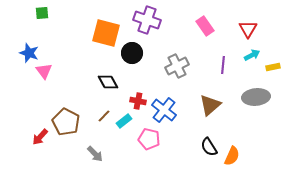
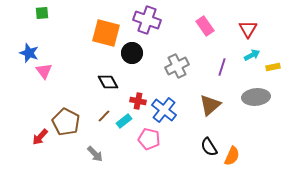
purple line: moved 1 px left, 2 px down; rotated 12 degrees clockwise
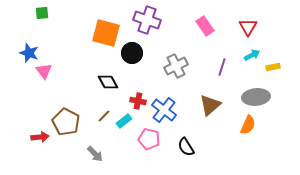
red triangle: moved 2 px up
gray cross: moved 1 px left
red arrow: rotated 138 degrees counterclockwise
black semicircle: moved 23 px left
orange semicircle: moved 16 px right, 31 px up
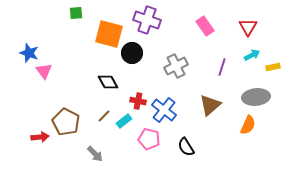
green square: moved 34 px right
orange square: moved 3 px right, 1 px down
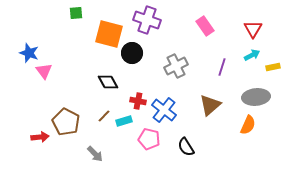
red triangle: moved 5 px right, 2 px down
cyan rectangle: rotated 21 degrees clockwise
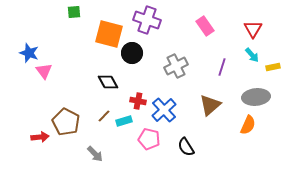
green square: moved 2 px left, 1 px up
cyan arrow: rotated 77 degrees clockwise
blue cross: rotated 10 degrees clockwise
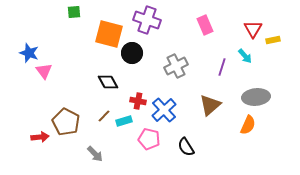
pink rectangle: moved 1 px up; rotated 12 degrees clockwise
cyan arrow: moved 7 px left, 1 px down
yellow rectangle: moved 27 px up
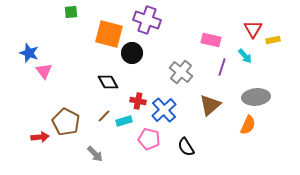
green square: moved 3 px left
pink rectangle: moved 6 px right, 15 px down; rotated 54 degrees counterclockwise
gray cross: moved 5 px right, 6 px down; rotated 25 degrees counterclockwise
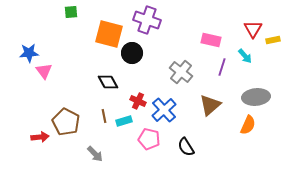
blue star: rotated 24 degrees counterclockwise
red cross: rotated 14 degrees clockwise
brown line: rotated 56 degrees counterclockwise
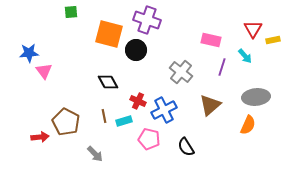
black circle: moved 4 px right, 3 px up
blue cross: rotated 15 degrees clockwise
